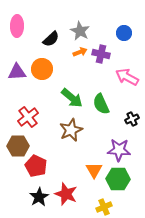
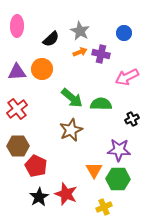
pink arrow: rotated 55 degrees counterclockwise
green semicircle: rotated 115 degrees clockwise
red cross: moved 11 px left, 8 px up
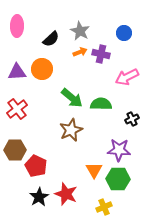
brown hexagon: moved 3 px left, 4 px down
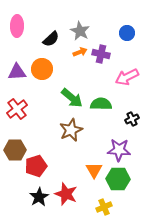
blue circle: moved 3 px right
red pentagon: rotated 30 degrees clockwise
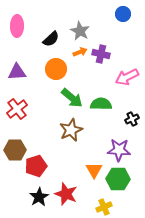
blue circle: moved 4 px left, 19 px up
orange circle: moved 14 px right
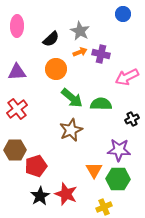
black star: moved 1 px right, 1 px up
